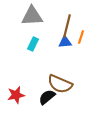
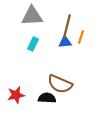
black semicircle: moved 1 px down; rotated 42 degrees clockwise
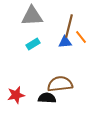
brown line: moved 2 px right
orange line: rotated 56 degrees counterclockwise
cyan rectangle: rotated 32 degrees clockwise
brown semicircle: rotated 150 degrees clockwise
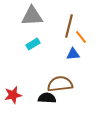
blue triangle: moved 8 px right, 12 px down
red star: moved 3 px left
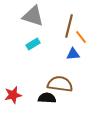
gray triangle: moved 1 px right; rotated 20 degrees clockwise
brown semicircle: rotated 15 degrees clockwise
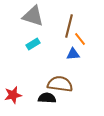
orange line: moved 1 px left, 2 px down
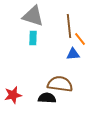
brown line: rotated 20 degrees counterclockwise
cyan rectangle: moved 6 px up; rotated 56 degrees counterclockwise
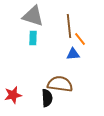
black semicircle: rotated 84 degrees clockwise
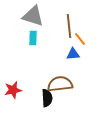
brown semicircle: rotated 15 degrees counterclockwise
red star: moved 5 px up
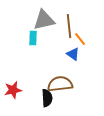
gray triangle: moved 11 px right, 4 px down; rotated 30 degrees counterclockwise
blue triangle: rotated 40 degrees clockwise
